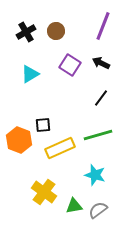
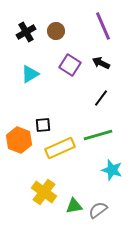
purple line: rotated 44 degrees counterclockwise
cyan star: moved 17 px right, 5 px up
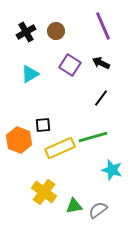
green line: moved 5 px left, 2 px down
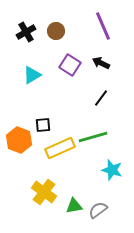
cyan triangle: moved 2 px right, 1 px down
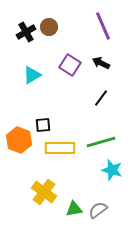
brown circle: moved 7 px left, 4 px up
green line: moved 8 px right, 5 px down
yellow rectangle: rotated 24 degrees clockwise
green triangle: moved 3 px down
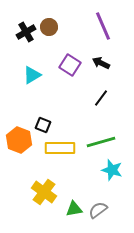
black square: rotated 28 degrees clockwise
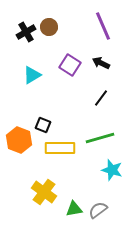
green line: moved 1 px left, 4 px up
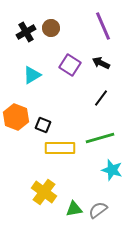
brown circle: moved 2 px right, 1 px down
orange hexagon: moved 3 px left, 23 px up
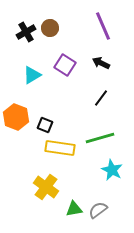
brown circle: moved 1 px left
purple square: moved 5 px left
black square: moved 2 px right
yellow rectangle: rotated 8 degrees clockwise
cyan star: rotated 10 degrees clockwise
yellow cross: moved 2 px right, 5 px up
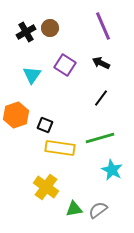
cyan triangle: rotated 24 degrees counterclockwise
orange hexagon: moved 2 px up; rotated 20 degrees clockwise
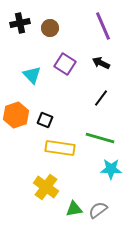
black cross: moved 6 px left, 9 px up; rotated 18 degrees clockwise
purple square: moved 1 px up
cyan triangle: rotated 18 degrees counterclockwise
black square: moved 5 px up
green line: rotated 32 degrees clockwise
cyan star: moved 1 px left, 1 px up; rotated 25 degrees counterclockwise
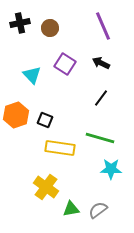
green triangle: moved 3 px left
